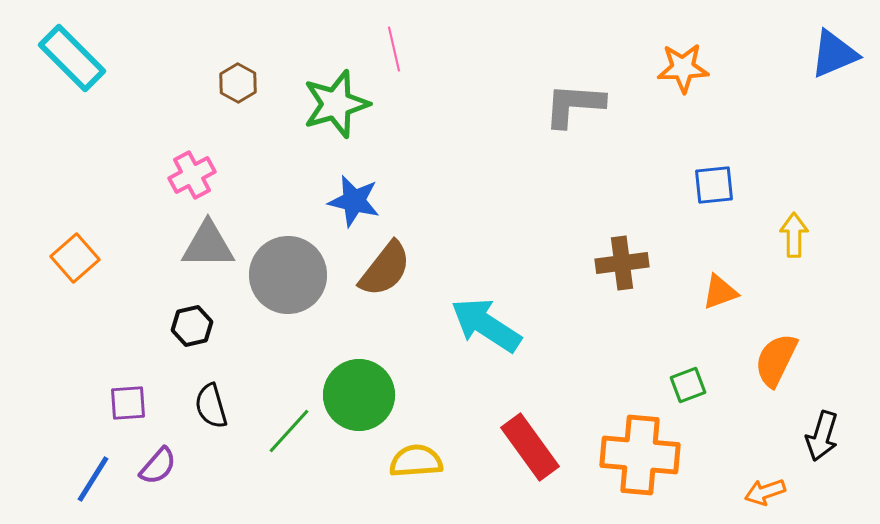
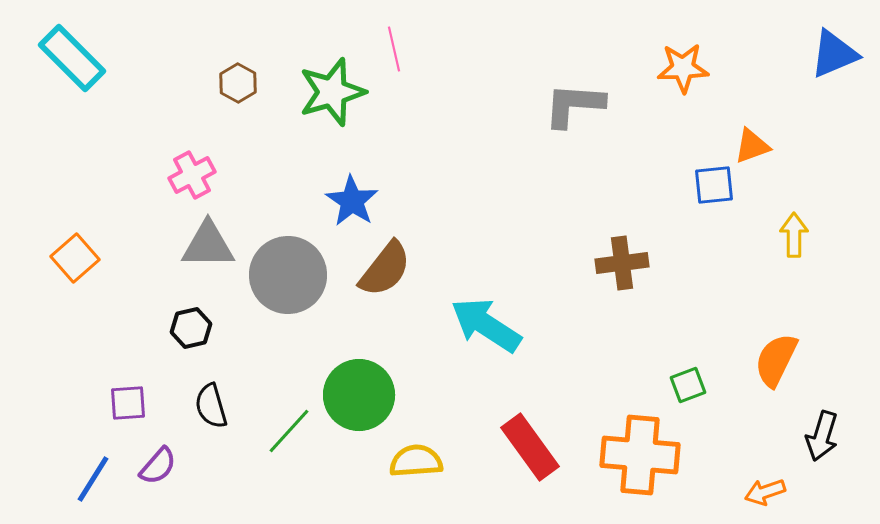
green star: moved 4 px left, 12 px up
blue star: moved 2 px left; rotated 20 degrees clockwise
orange triangle: moved 32 px right, 146 px up
black hexagon: moved 1 px left, 2 px down
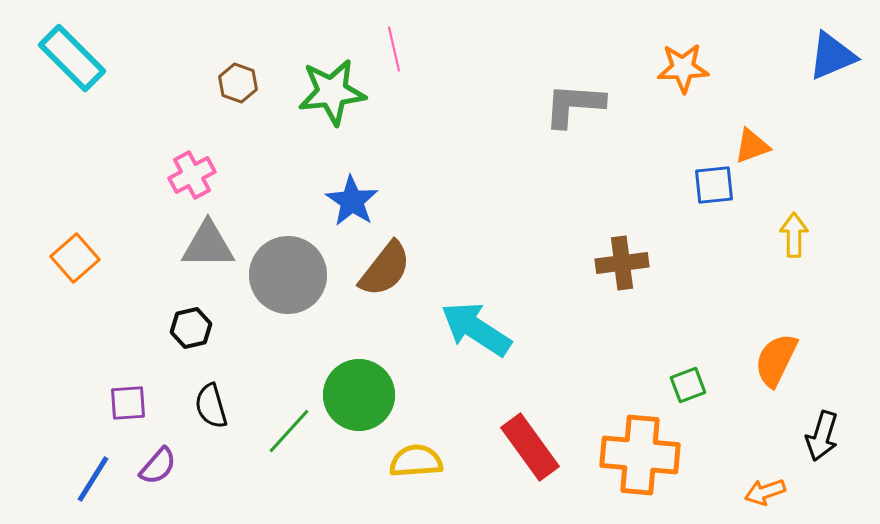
blue triangle: moved 2 px left, 2 px down
brown hexagon: rotated 9 degrees counterclockwise
green star: rotated 10 degrees clockwise
cyan arrow: moved 10 px left, 4 px down
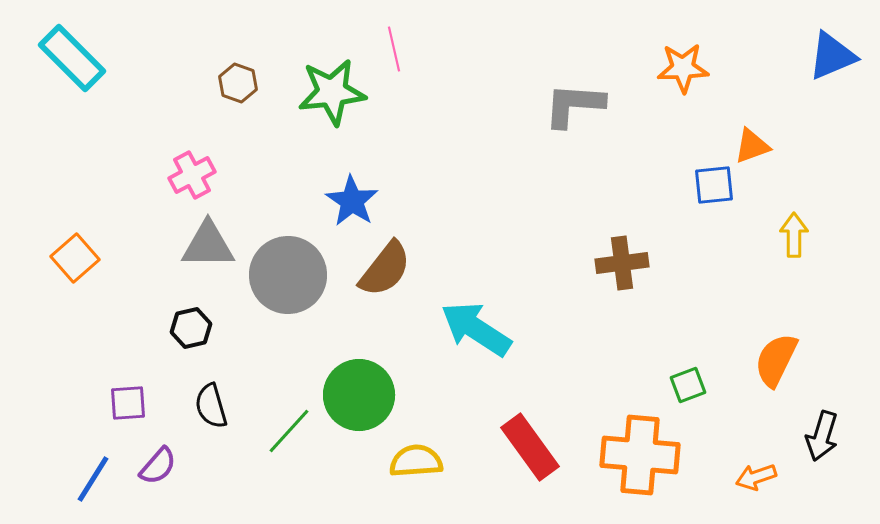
orange arrow: moved 9 px left, 15 px up
